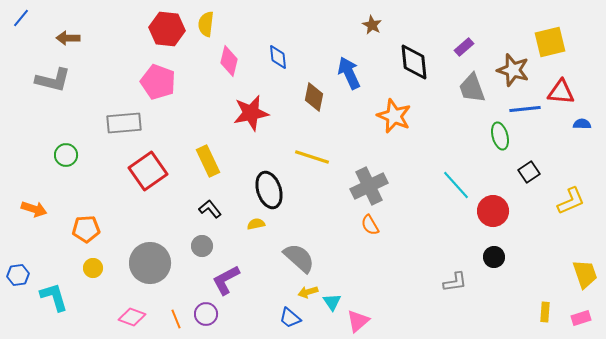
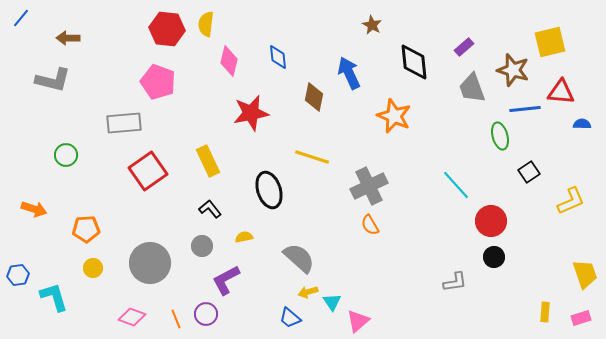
red circle at (493, 211): moved 2 px left, 10 px down
yellow semicircle at (256, 224): moved 12 px left, 13 px down
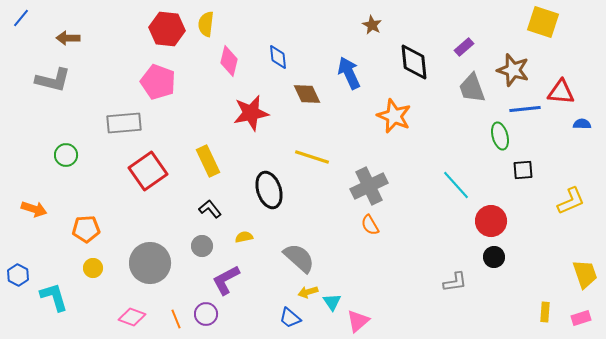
yellow square at (550, 42): moved 7 px left, 20 px up; rotated 32 degrees clockwise
brown diamond at (314, 97): moved 7 px left, 3 px up; rotated 36 degrees counterclockwise
black square at (529, 172): moved 6 px left, 2 px up; rotated 30 degrees clockwise
blue hexagon at (18, 275): rotated 25 degrees counterclockwise
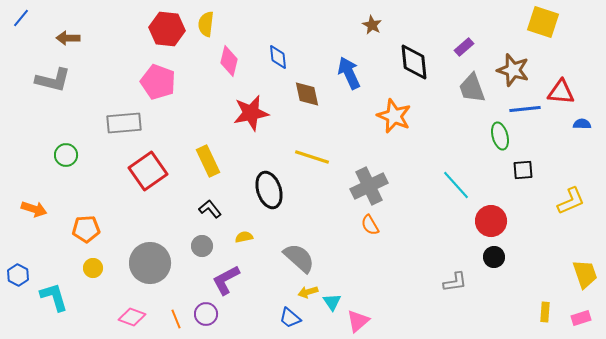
brown diamond at (307, 94): rotated 12 degrees clockwise
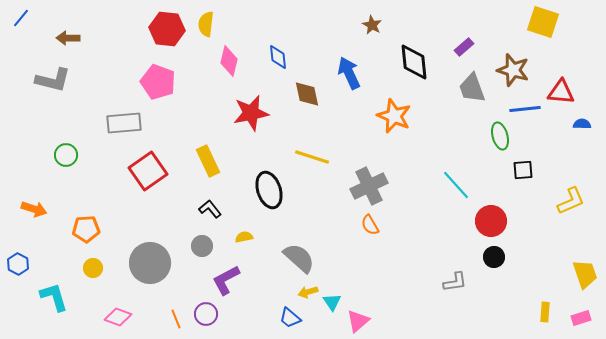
blue hexagon at (18, 275): moved 11 px up
pink diamond at (132, 317): moved 14 px left
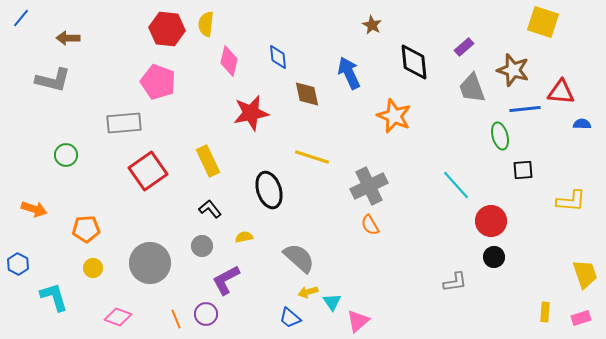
yellow L-shape at (571, 201): rotated 28 degrees clockwise
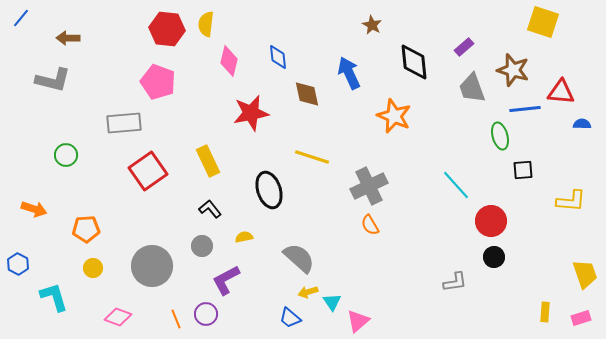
gray circle at (150, 263): moved 2 px right, 3 px down
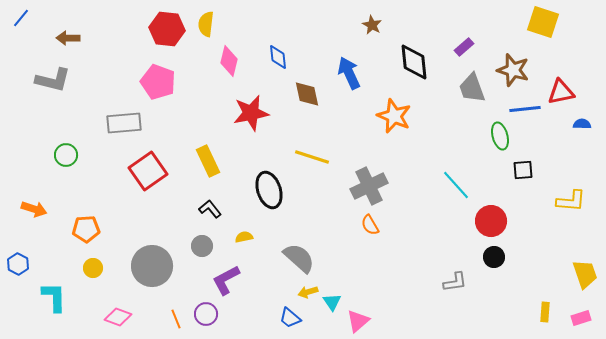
red triangle at (561, 92): rotated 16 degrees counterclockwise
cyan L-shape at (54, 297): rotated 16 degrees clockwise
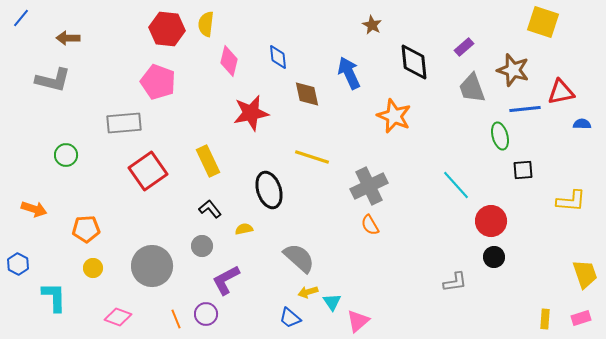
yellow semicircle at (244, 237): moved 8 px up
yellow rectangle at (545, 312): moved 7 px down
